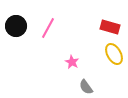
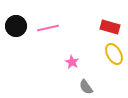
pink line: rotated 50 degrees clockwise
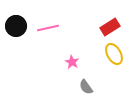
red rectangle: rotated 48 degrees counterclockwise
